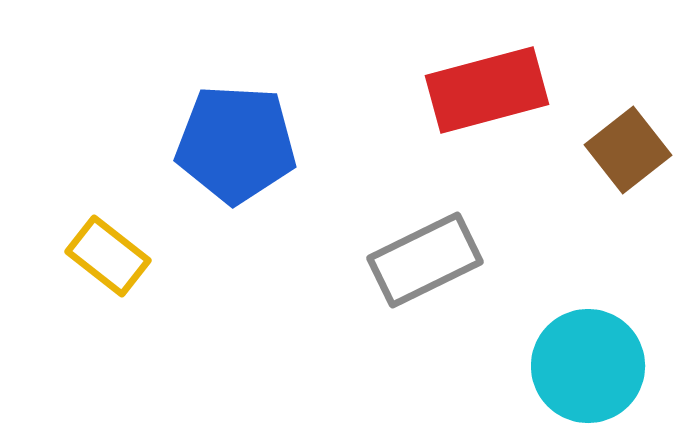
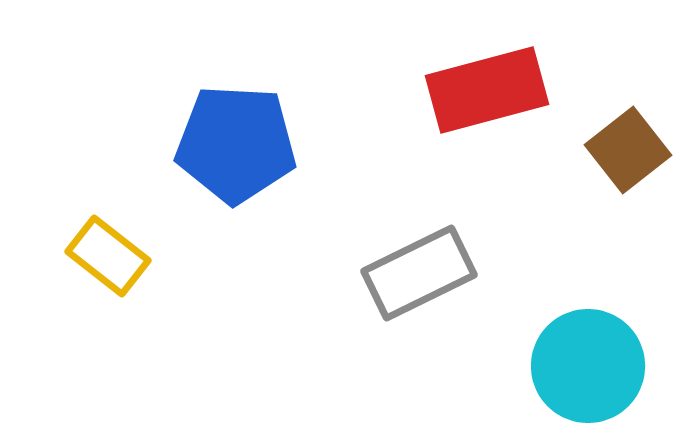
gray rectangle: moved 6 px left, 13 px down
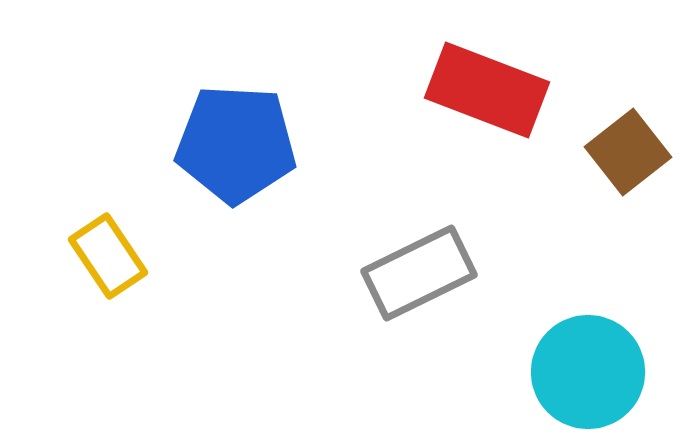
red rectangle: rotated 36 degrees clockwise
brown square: moved 2 px down
yellow rectangle: rotated 18 degrees clockwise
cyan circle: moved 6 px down
